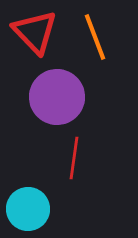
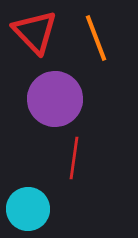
orange line: moved 1 px right, 1 px down
purple circle: moved 2 px left, 2 px down
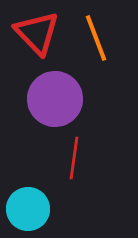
red triangle: moved 2 px right, 1 px down
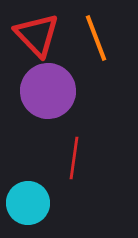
red triangle: moved 2 px down
purple circle: moved 7 px left, 8 px up
cyan circle: moved 6 px up
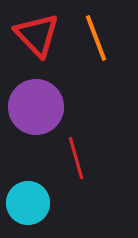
purple circle: moved 12 px left, 16 px down
red line: moved 2 px right; rotated 24 degrees counterclockwise
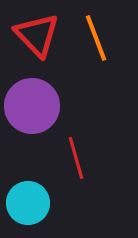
purple circle: moved 4 px left, 1 px up
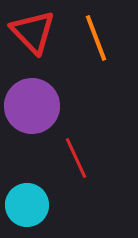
red triangle: moved 4 px left, 3 px up
red line: rotated 9 degrees counterclockwise
cyan circle: moved 1 px left, 2 px down
